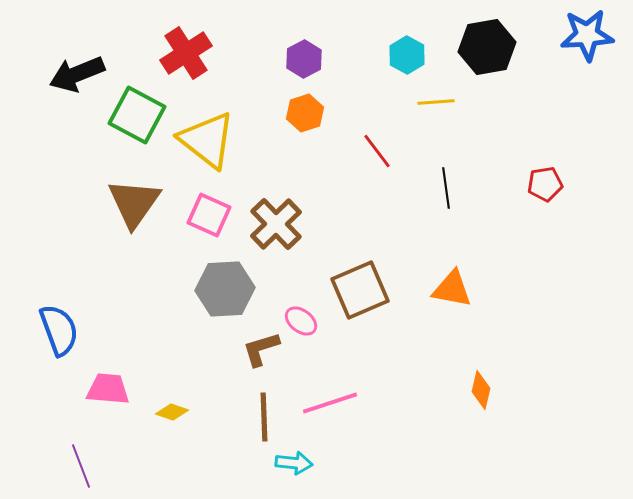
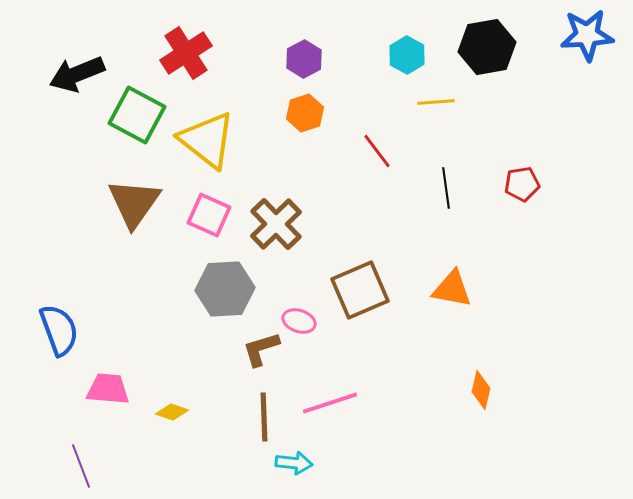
red pentagon: moved 23 px left
pink ellipse: moved 2 px left; rotated 20 degrees counterclockwise
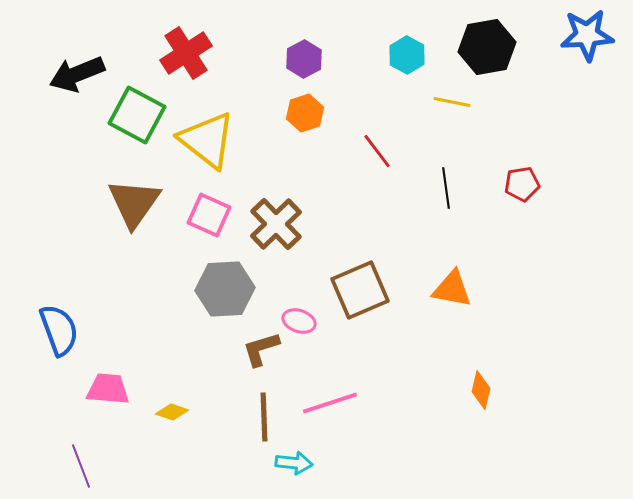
yellow line: moved 16 px right; rotated 15 degrees clockwise
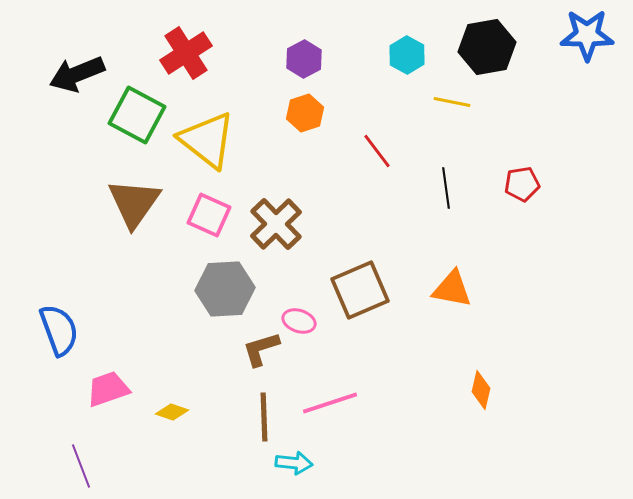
blue star: rotated 4 degrees clockwise
pink trapezoid: rotated 24 degrees counterclockwise
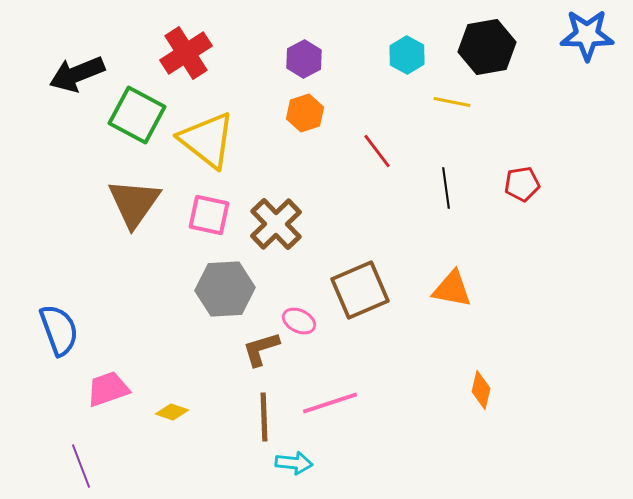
pink square: rotated 12 degrees counterclockwise
pink ellipse: rotated 8 degrees clockwise
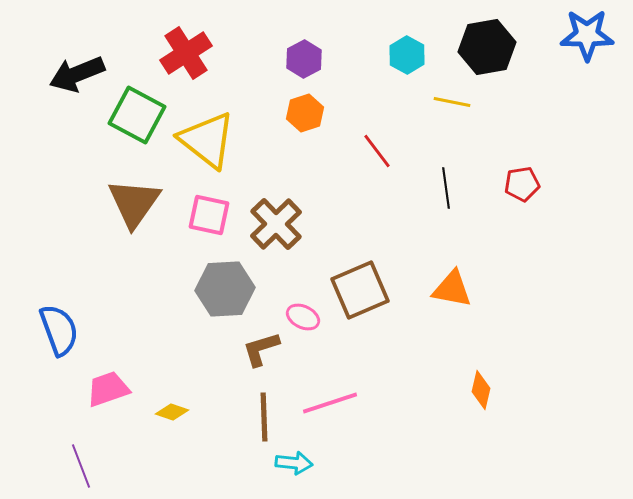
pink ellipse: moved 4 px right, 4 px up
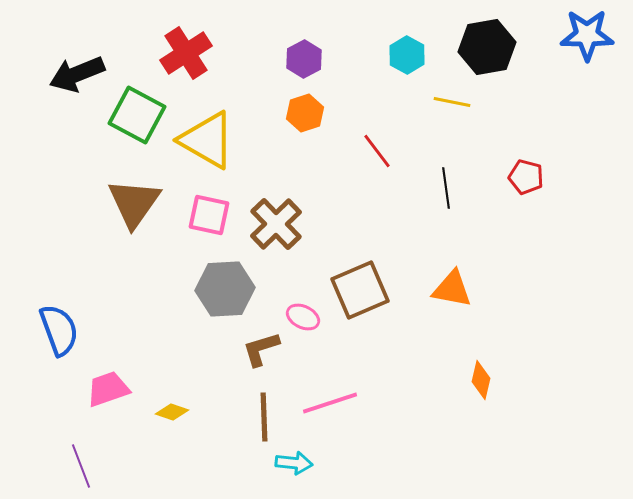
yellow triangle: rotated 8 degrees counterclockwise
red pentagon: moved 4 px right, 7 px up; rotated 24 degrees clockwise
orange diamond: moved 10 px up
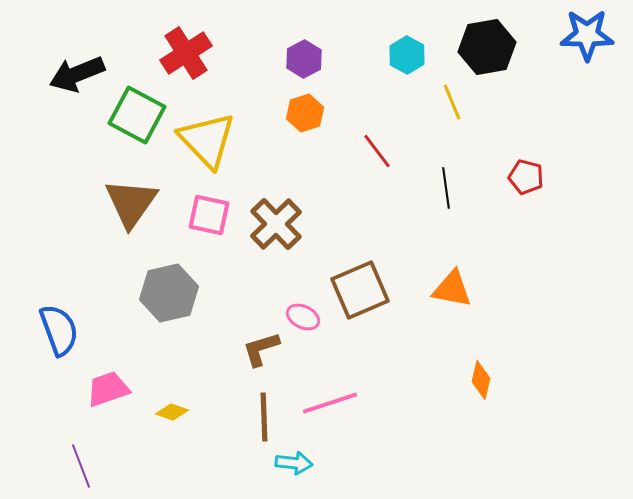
yellow line: rotated 57 degrees clockwise
yellow triangle: rotated 16 degrees clockwise
brown triangle: moved 3 px left
gray hexagon: moved 56 px left, 4 px down; rotated 10 degrees counterclockwise
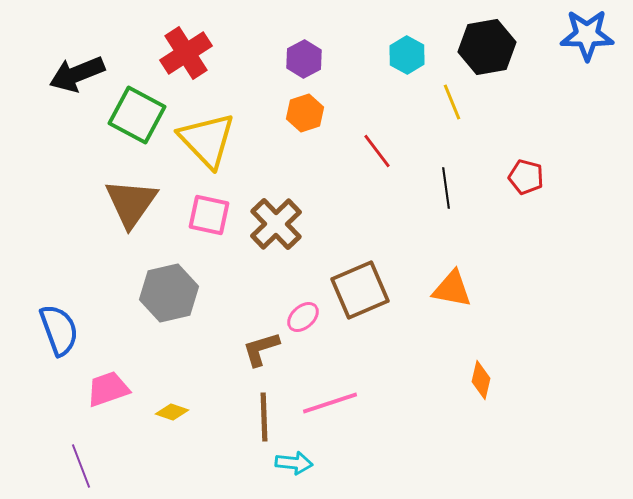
pink ellipse: rotated 68 degrees counterclockwise
